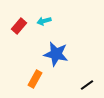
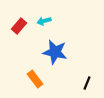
blue star: moved 1 px left, 2 px up
orange rectangle: rotated 66 degrees counterclockwise
black line: moved 2 px up; rotated 32 degrees counterclockwise
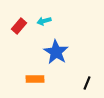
blue star: moved 1 px right; rotated 20 degrees clockwise
orange rectangle: rotated 54 degrees counterclockwise
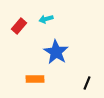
cyan arrow: moved 2 px right, 2 px up
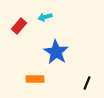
cyan arrow: moved 1 px left, 2 px up
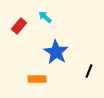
cyan arrow: rotated 56 degrees clockwise
orange rectangle: moved 2 px right
black line: moved 2 px right, 12 px up
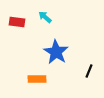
red rectangle: moved 2 px left, 4 px up; rotated 56 degrees clockwise
